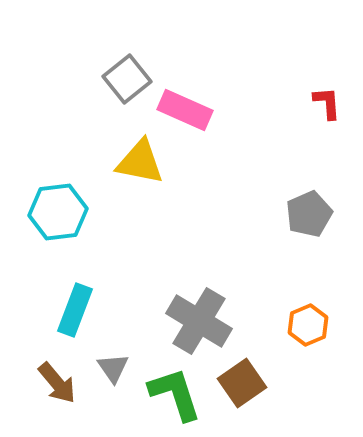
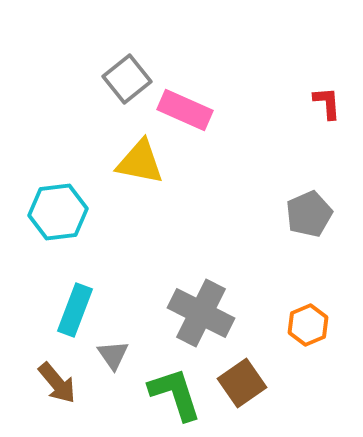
gray cross: moved 2 px right, 8 px up; rotated 4 degrees counterclockwise
gray triangle: moved 13 px up
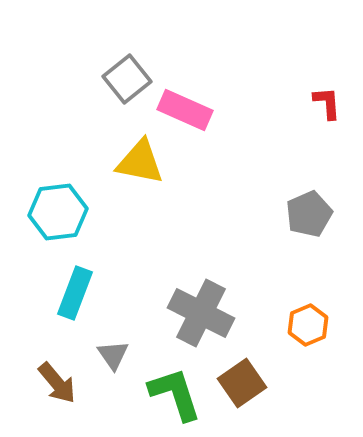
cyan rectangle: moved 17 px up
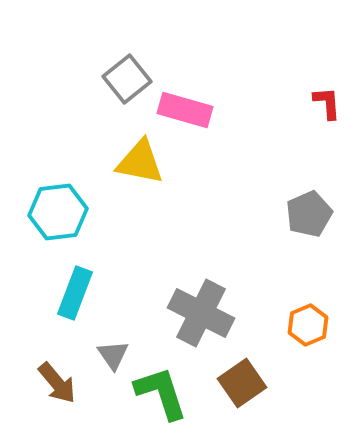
pink rectangle: rotated 8 degrees counterclockwise
green L-shape: moved 14 px left, 1 px up
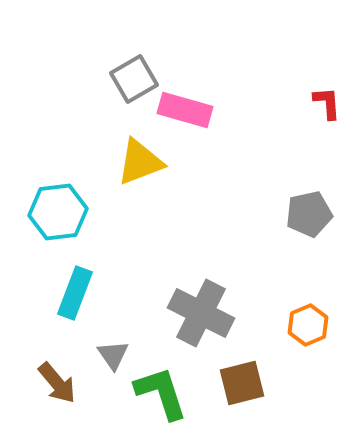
gray square: moved 7 px right; rotated 9 degrees clockwise
yellow triangle: rotated 32 degrees counterclockwise
gray pentagon: rotated 12 degrees clockwise
brown square: rotated 21 degrees clockwise
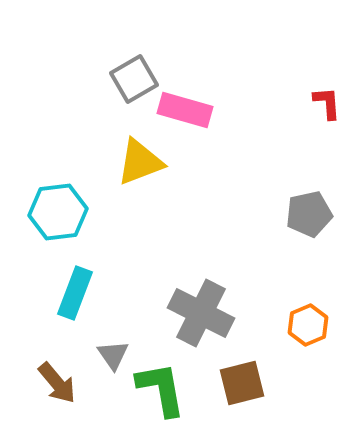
green L-shape: moved 4 px up; rotated 8 degrees clockwise
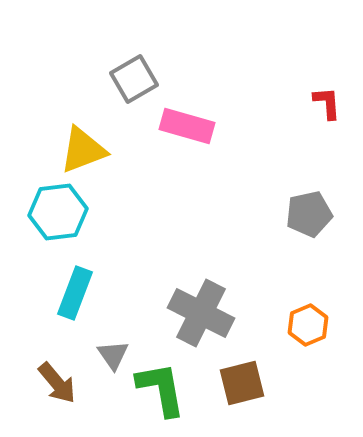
pink rectangle: moved 2 px right, 16 px down
yellow triangle: moved 57 px left, 12 px up
